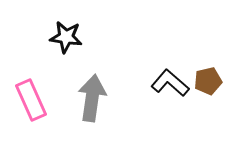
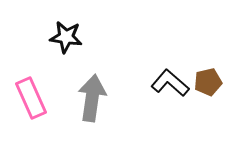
brown pentagon: moved 1 px down
pink rectangle: moved 2 px up
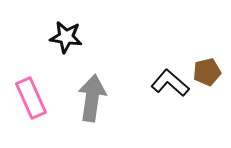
brown pentagon: moved 1 px left, 10 px up
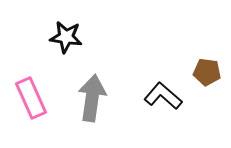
brown pentagon: rotated 20 degrees clockwise
black L-shape: moved 7 px left, 13 px down
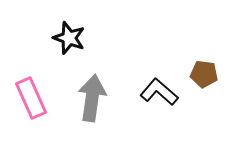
black star: moved 3 px right, 1 px down; rotated 12 degrees clockwise
brown pentagon: moved 3 px left, 2 px down
black L-shape: moved 4 px left, 4 px up
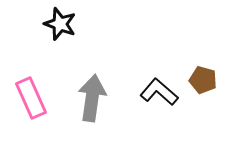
black star: moved 9 px left, 14 px up
brown pentagon: moved 1 px left, 6 px down; rotated 8 degrees clockwise
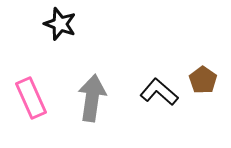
brown pentagon: rotated 20 degrees clockwise
